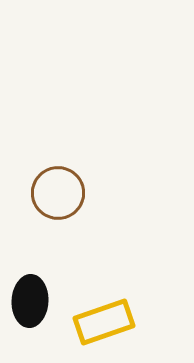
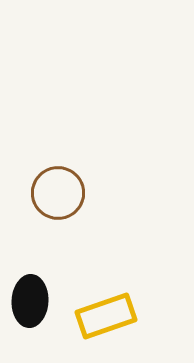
yellow rectangle: moved 2 px right, 6 px up
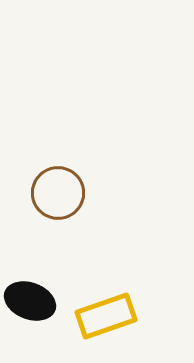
black ellipse: rotated 72 degrees counterclockwise
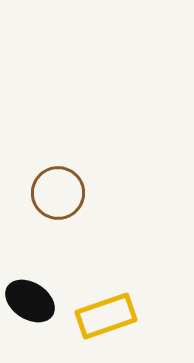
black ellipse: rotated 12 degrees clockwise
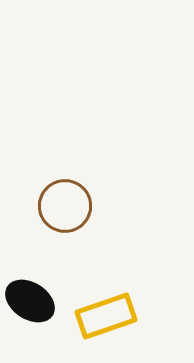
brown circle: moved 7 px right, 13 px down
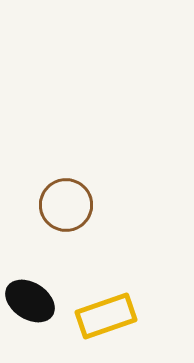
brown circle: moved 1 px right, 1 px up
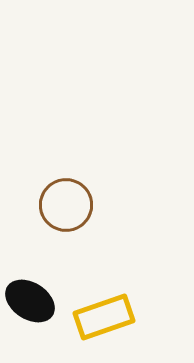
yellow rectangle: moved 2 px left, 1 px down
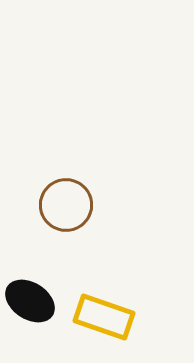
yellow rectangle: rotated 38 degrees clockwise
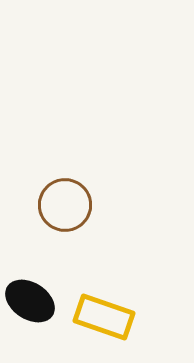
brown circle: moved 1 px left
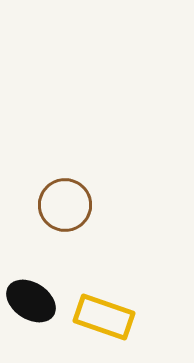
black ellipse: moved 1 px right
